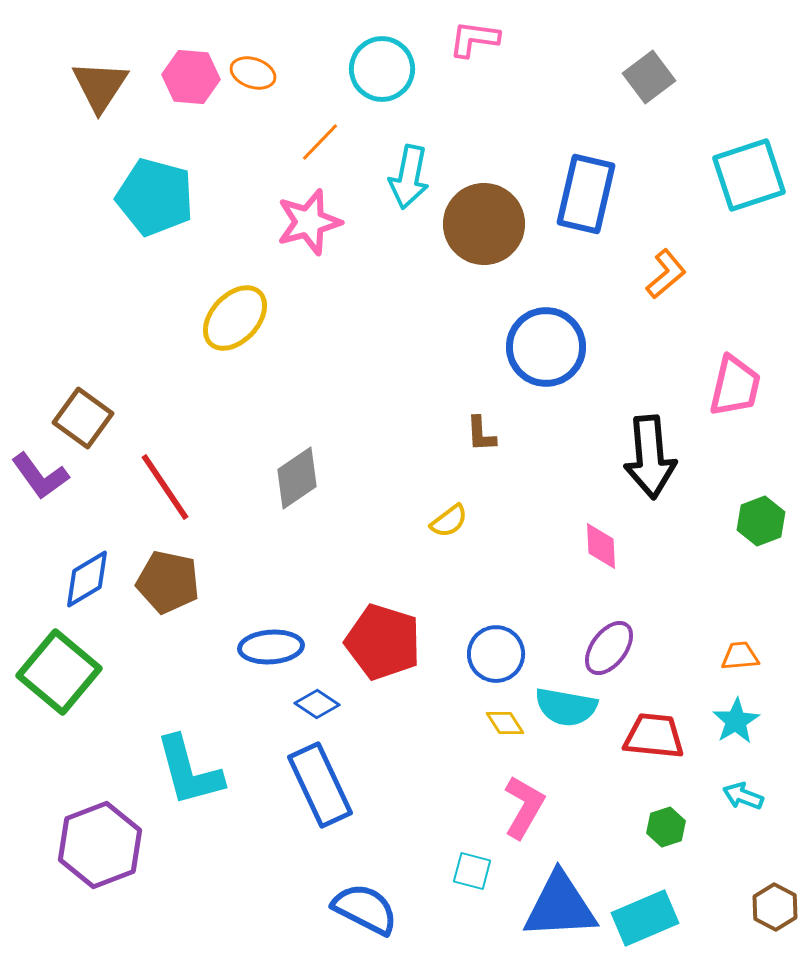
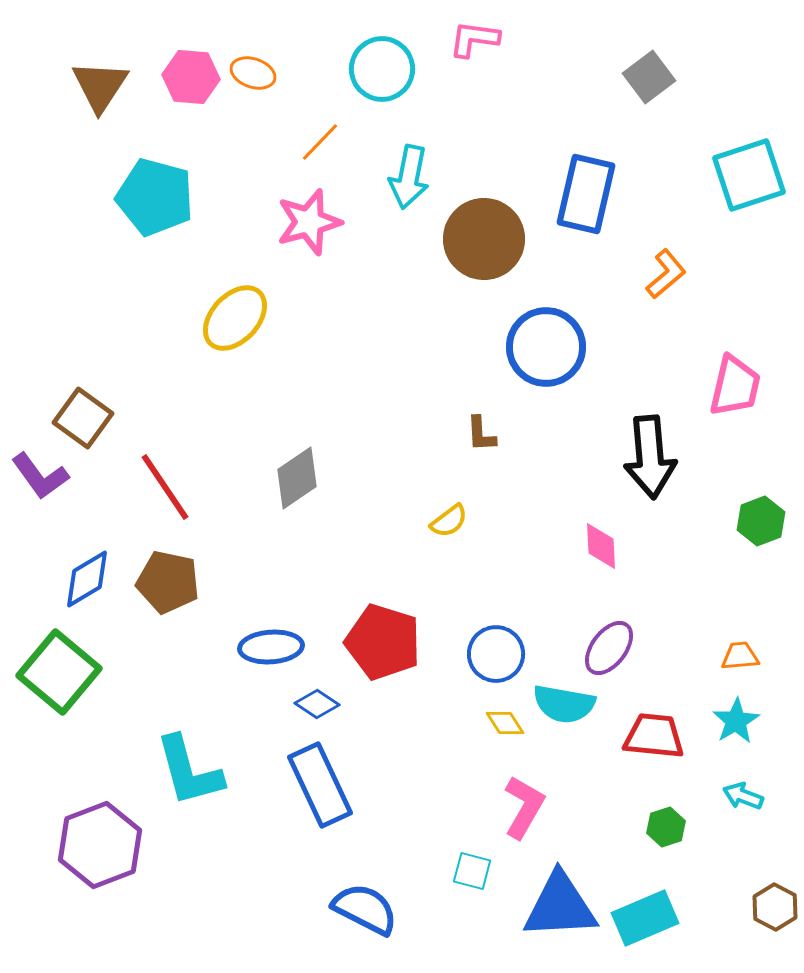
brown circle at (484, 224): moved 15 px down
cyan semicircle at (566, 707): moved 2 px left, 3 px up
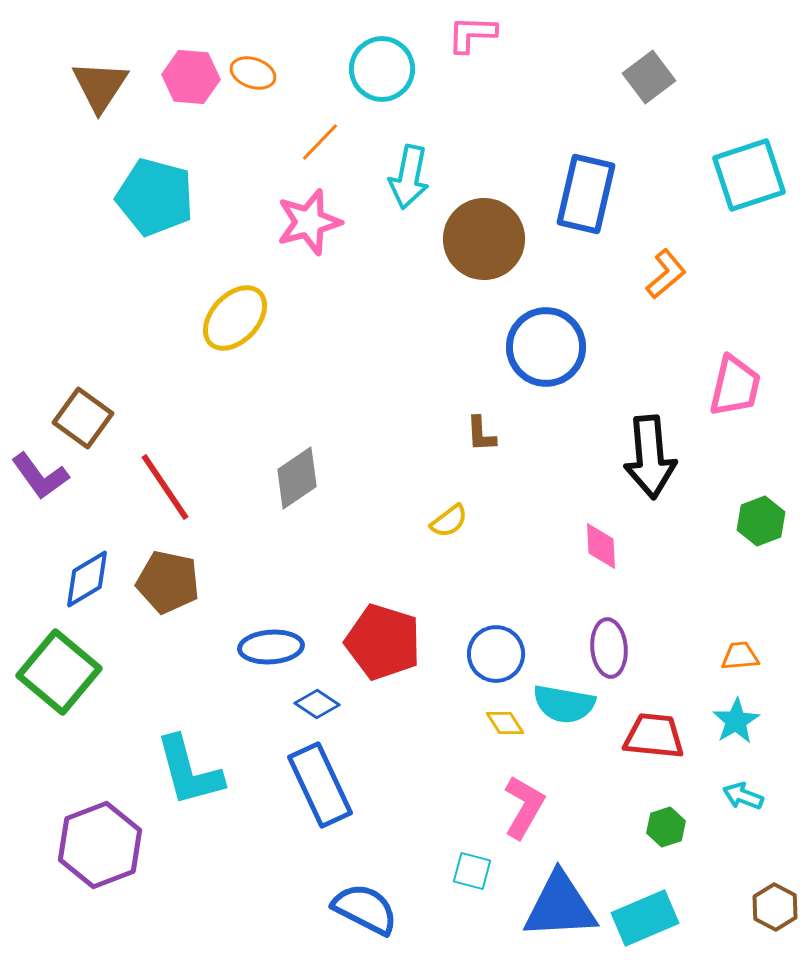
pink L-shape at (474, 39): moved 2 px left, 5 px up; rotated 6 degrees counterclockwise
purple ellipse at (609, 648): rotated 42 degrees counterclockwise
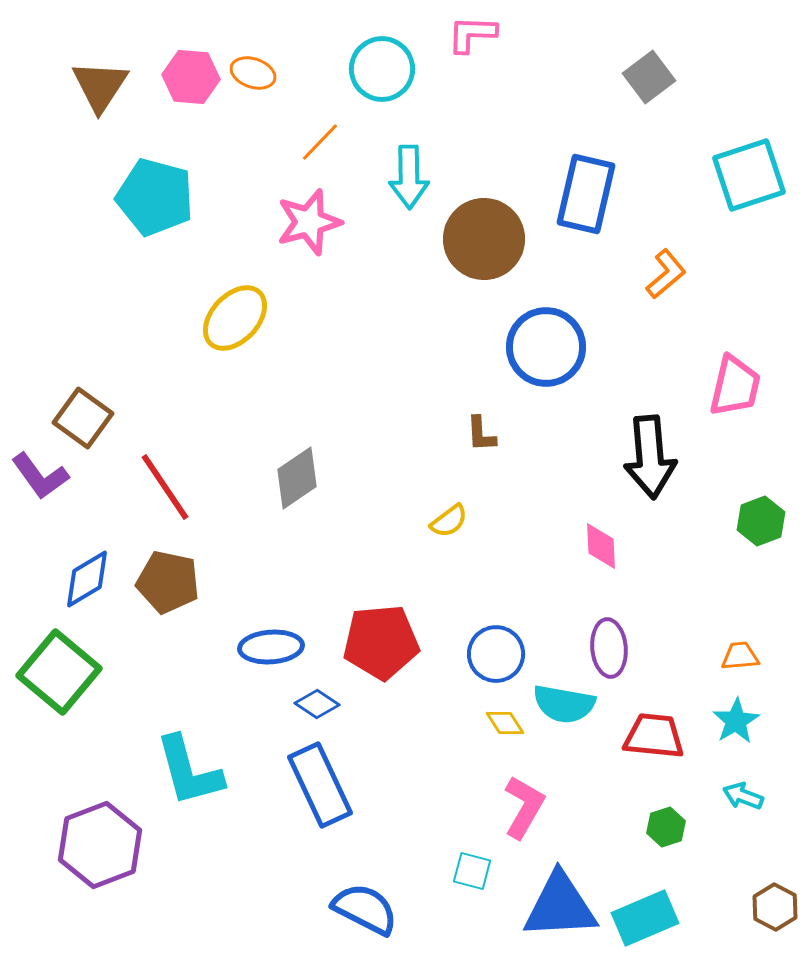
cyan arrow at (409, 177): rotated 12 degrees counterclockwise
red pentagon at (383, 642): moved 2 px left; rotated 22 degrees counterclockwise
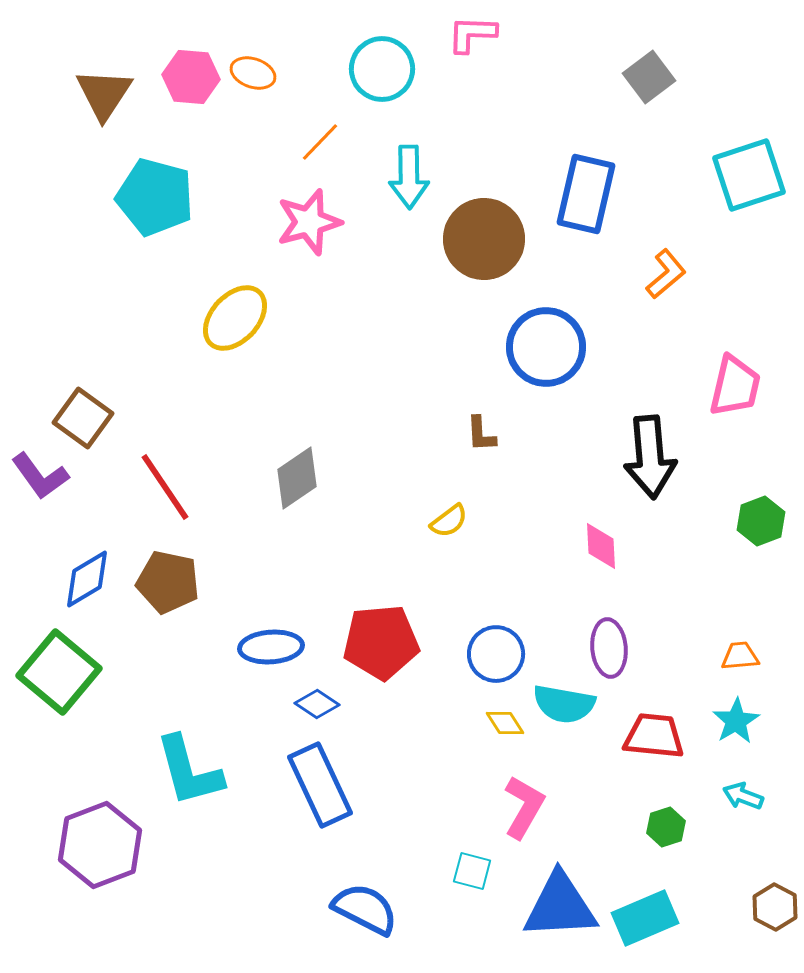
brown triangle at (100, 86): moved 4 px right, 8 px down
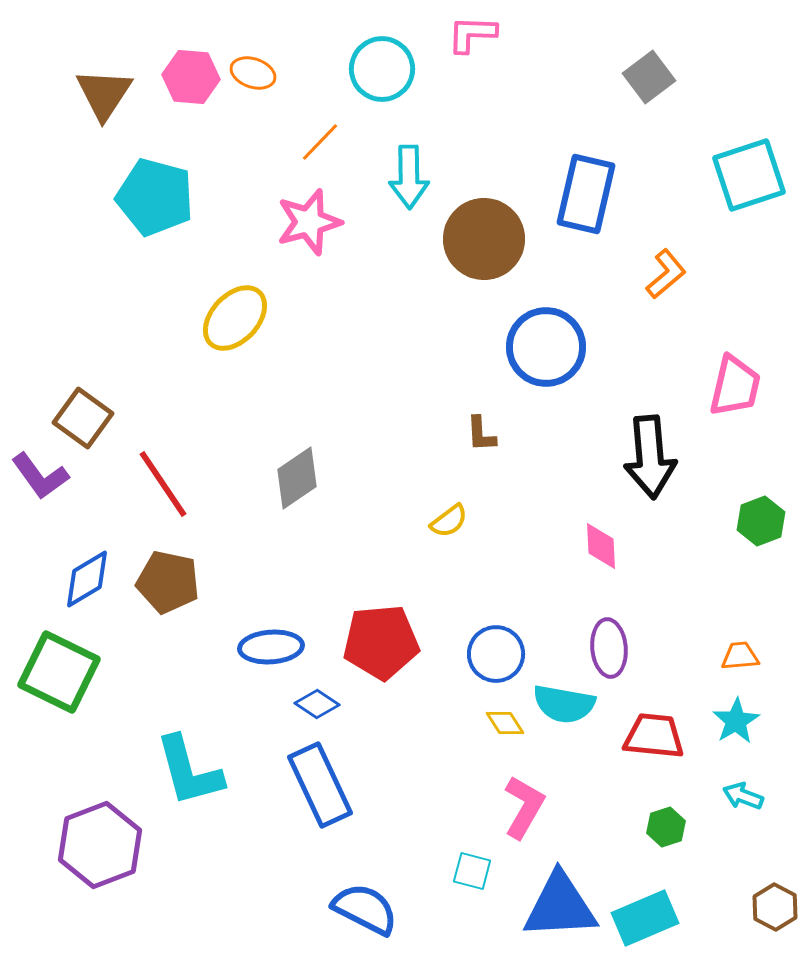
red line at (165, 487): moved 2 px left, 3 px up
green square at (59, 672): rotated 14 degrees counterclockwise
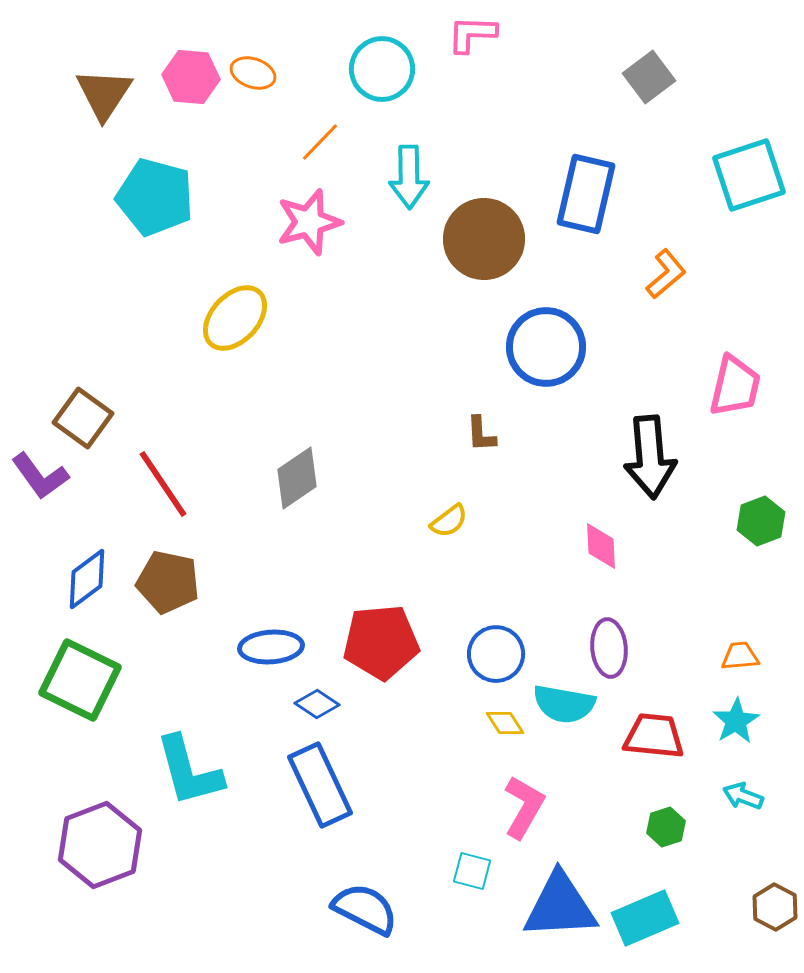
blue diamond at (87, 579): rotated 6 degrees counterclockwise
green square at (59, 672): moved 21 px right, 8 px down
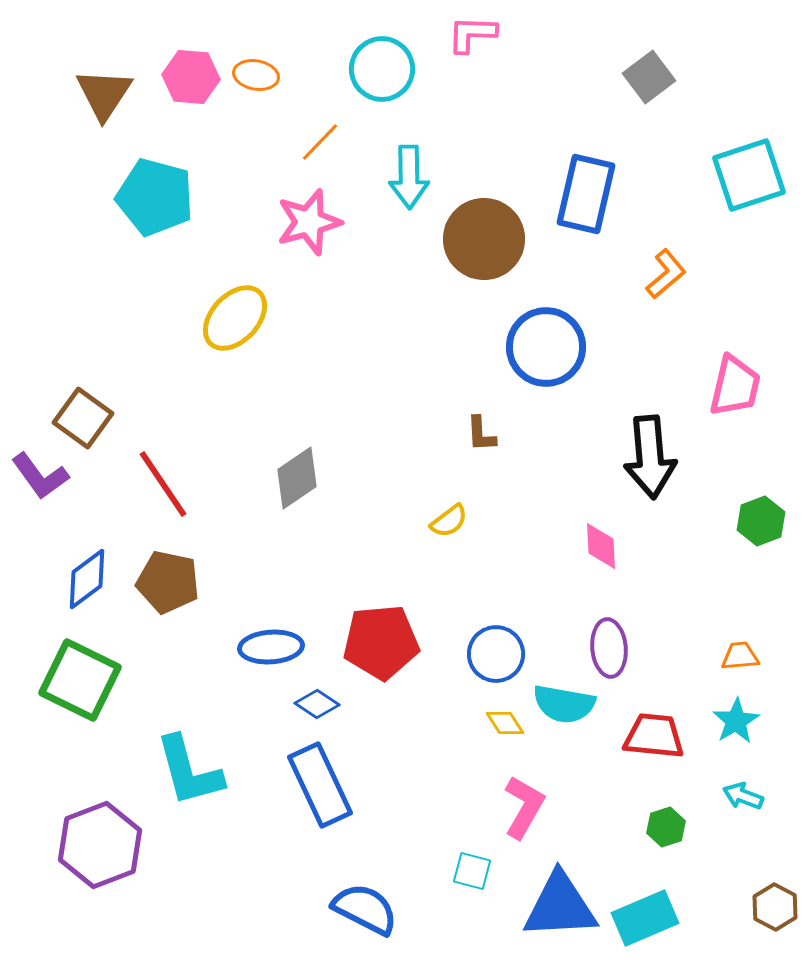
orange ellipse at (253, 73): moved 3 px right, 2 px down; rotated 9 degrees counterclockwise
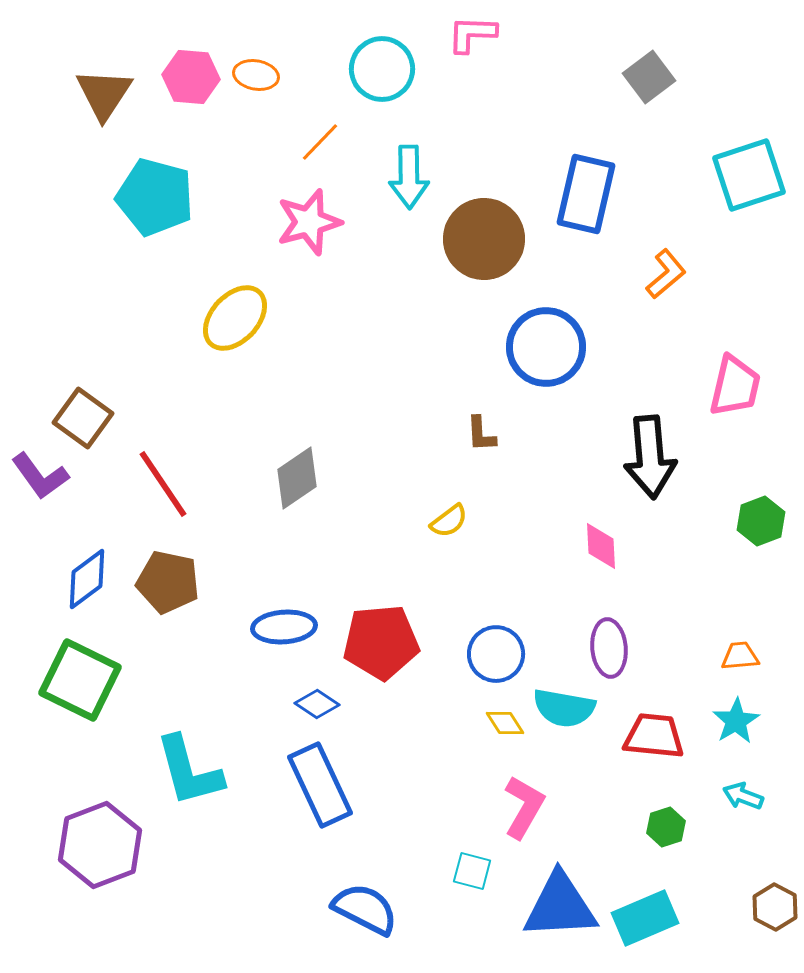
blue ellipse at (271, 647): moved 13 px right, 20 px up
cyan semicircle at (564, 704): moved 4 px down
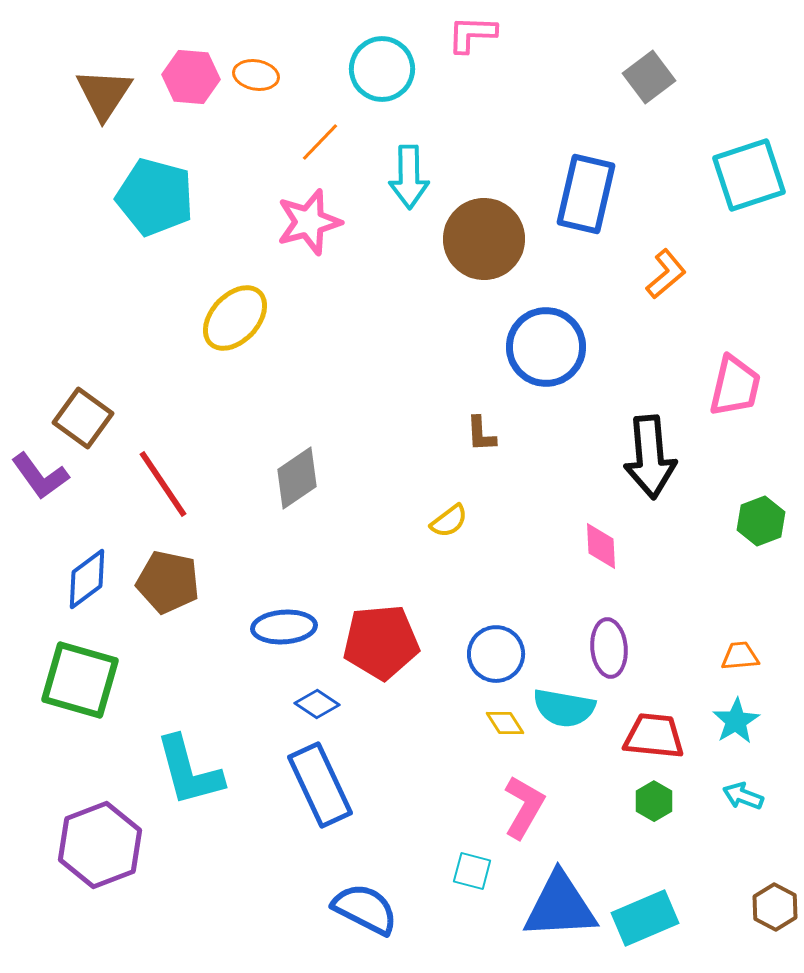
green square at (80, 680): rotated 10 degrees counterclockwise
green hexagon at (666, 827): moved 12 px left, 26 px up; rotated 12 degrees counterclockwise
